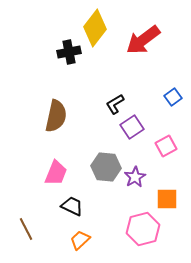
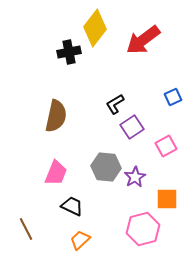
blue square: rotated 12 degrees clockwise
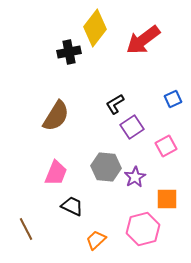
blue square: moved 2 px down
brown semicircle: rotated 20 degrees clockwise
orange trapezoid: moved 16 px right
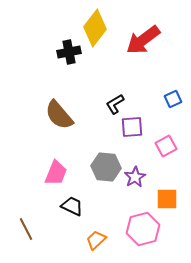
brown semicircle: moved 3 px right, 1 px up; rotated 108 degrees clockwise
purple square: rotated 30 degrees clockwise
